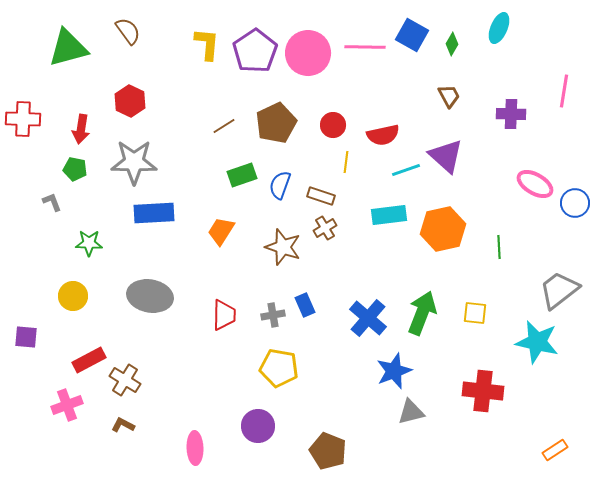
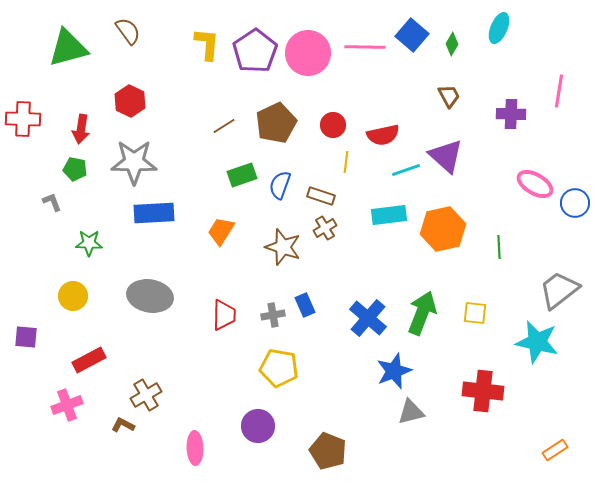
blue square at (412, 35): rotated 12 degrees clockwise
pink line at (564, 91): moved 5 px left
brown cross at (125, 380): moved 21 px right, 15 px down; rotated 28 degrees clockwise
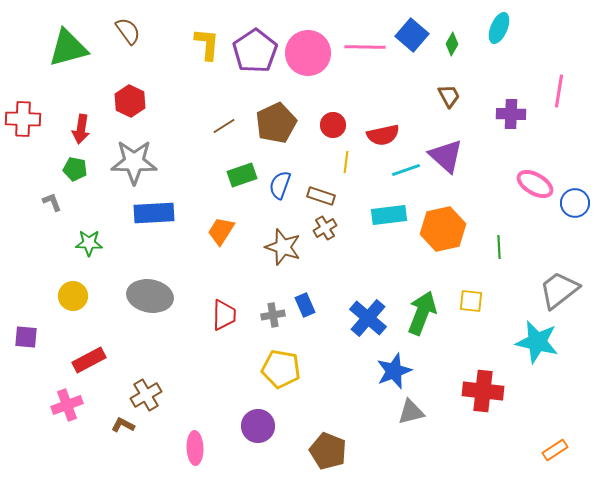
yellow square at (475, 313): moved 4 px left, 12 px up
yellow pentagon at (279, 368): moved 2 px right, 1 px down
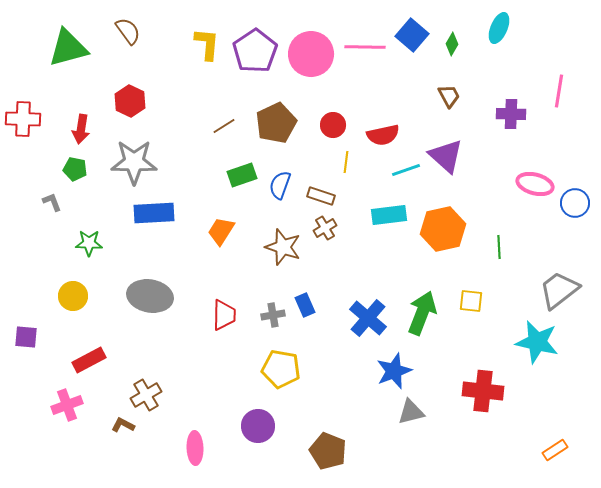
pink circle at (308, 53): moved 3 px right, 1 px down
pink ellipse at (535, 184): rotated 15 degrees counterclockwise
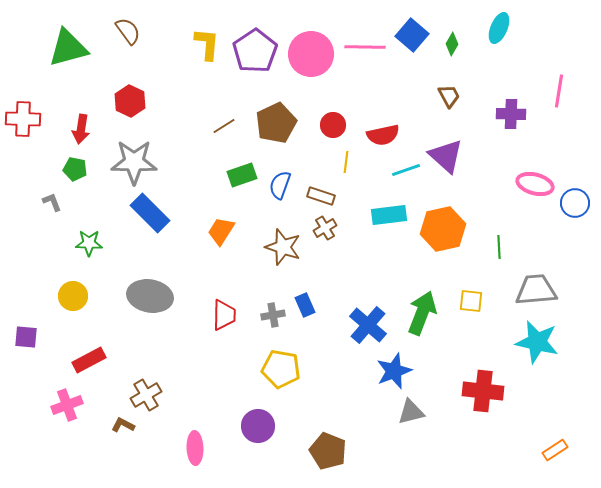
blue rectangle at (154, 213): moved 4 px left; rotated 48 degrees clockwise
gray trapezoid at (559, 290): moved 23 px left; rotated 33 degrees clockwise
blue cross at (368, 318): moved 7 px down
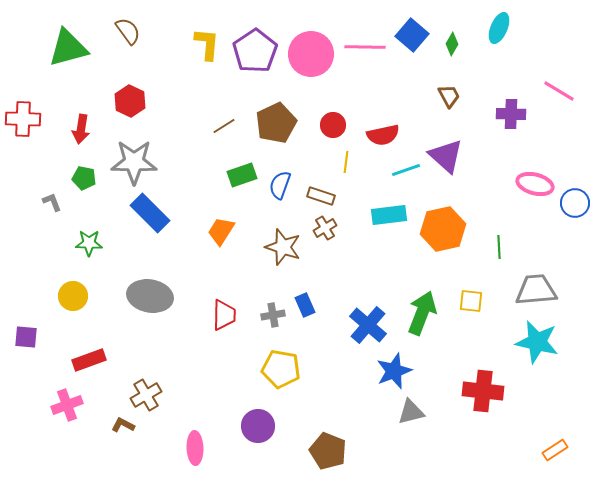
pink line at (559, 91): rotated 68 degrees counterclockwise
green pentagon at (75, 169): moved 9 px right, 9 px down
red rectangle at (89, 360): rotated 8 degrees clockwise
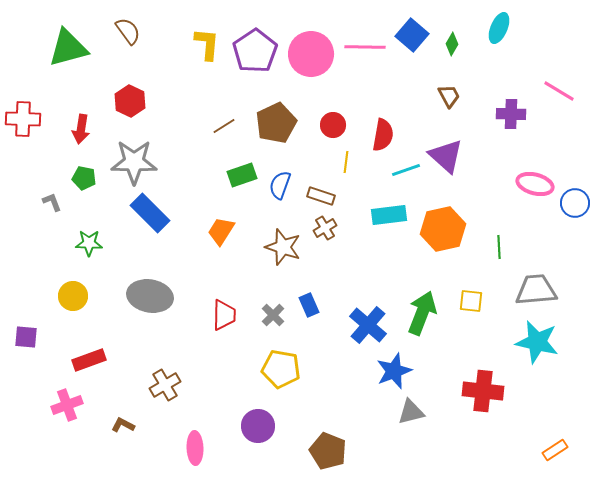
red semicircle at (383, 135): rotated 68 degrees counterclockwise
blue rectangle at (305, 305): moved 4 px right
gray cross at (273, 315): rotated 35 degrees counterclockwise
brown cross at (146, 395): moved 19 px right, 10 px up
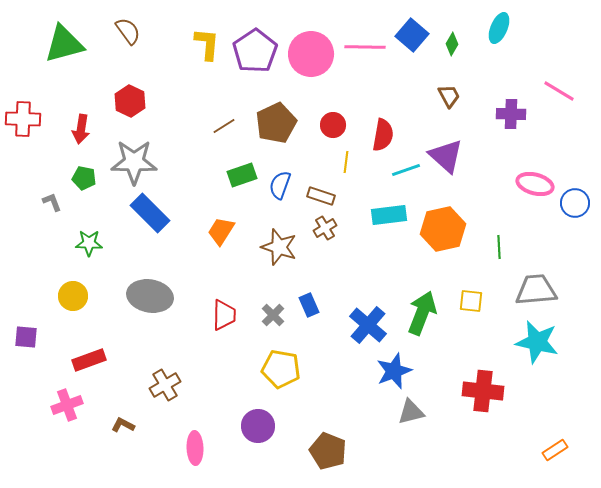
green triangle at (68, 48): moved 4 px left, 4 px up
brown star at (283, 247): moved 4 px left
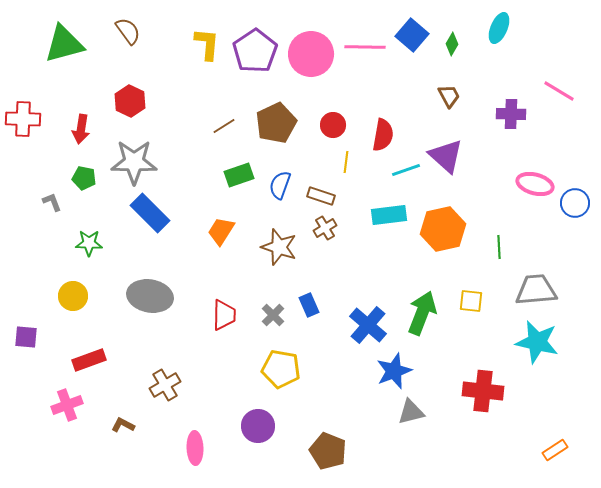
green rectangle at (242, 175): moved 3 px left
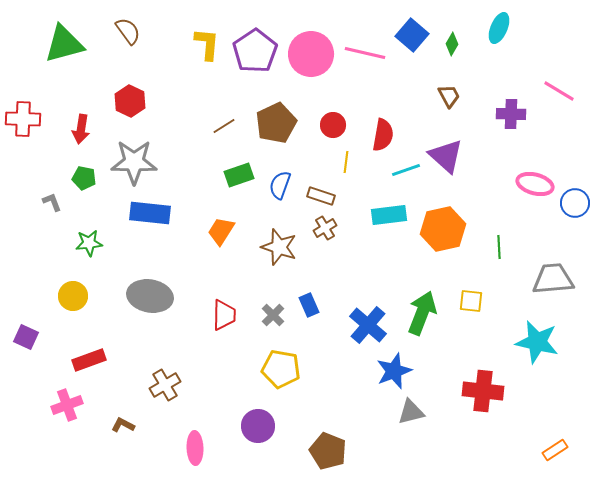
pink line at (365, 47): moved 6 px down; rotated 12 degrees clockwise
blue rectangle at (150, 213): rotated 39 degrees counterclockwise
green star at (89, 243): rotated 8 degrees counterclockwise
gray trapezoid at (536, 290): moved 17 px right, 11 px up
purple square at (26, 337): rotated 20 degrees clockwise
